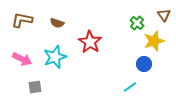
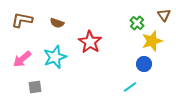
yellow star: moved 2 px left
pink arrow: rotated 114 degrees clockwise
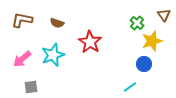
cyan star: moved 2 px left, 2 px up
gray square: moved 4 px left
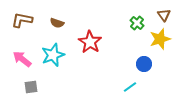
yellow star: moved 8 px right, 2 px up
pink arrow: rotated 78 degrees clockwise
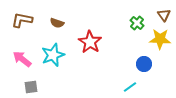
yellow star: rotated 20 degrees clockwise
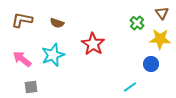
brown triangle: moved 2 px left, 2 px up
red star: moved 3 px right, 2 px down
blue circle: moved 7 px right
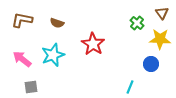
cyan line: rotated 32 degrees counterclockwise
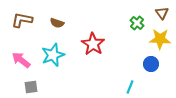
pink arrow: moved 1 px left, 1 px down
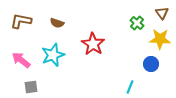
brown L-shape: moved 1 px left, 1 px down
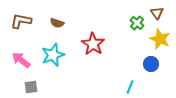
brown triangle: moved 5 px left
yellow star: rotated 20 degrees clockwise
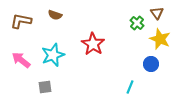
brown semicircle: moved 2 px left, 8 px up
gray square: moved 14 px right
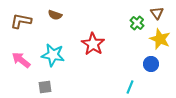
cyan star: rotated 30 degrees clockwise
